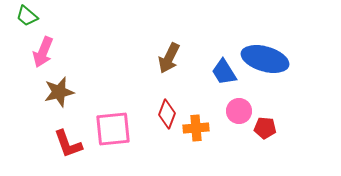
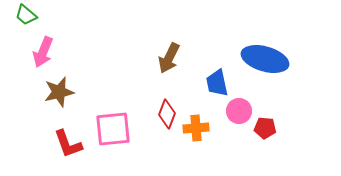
green trapezoid: moved 1 px left, 1 px up
blue trapezoid: moved 7 px left, 11 px down; rotated 20 degrees clockwise
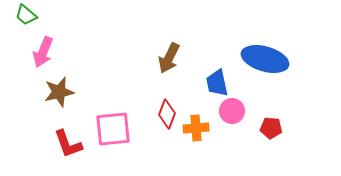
pink circle: moved 7 px left
red pentagon: moved 6 px right
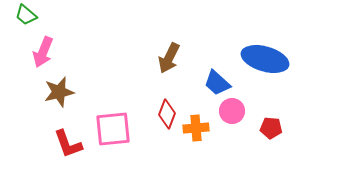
blue trapezoid: rotated 36 degrees counterclockwise
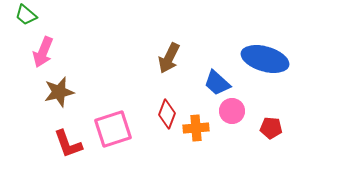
pink square: rotated 12 degrees counterclockwise
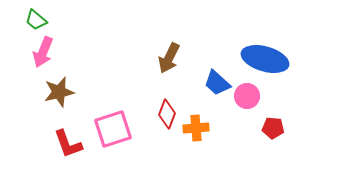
green trapezoid: moved 10 px right, 5 px down
pink circle: moved 15 px right, 15 px up
red pentagon: moved 2 px right
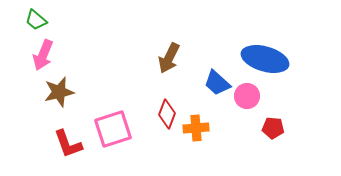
pink arrow: moved 3 px down
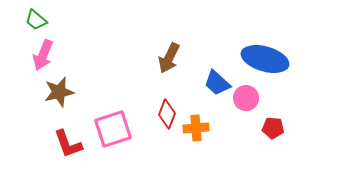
pink circle: moved 1 px left, 2 px down
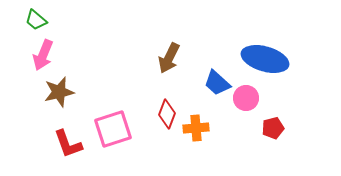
red pentagon: rotated 20 degrees counterclockwise
